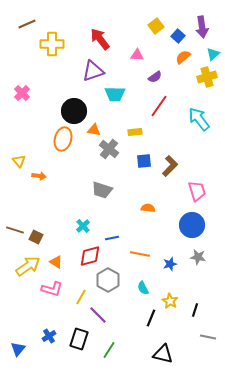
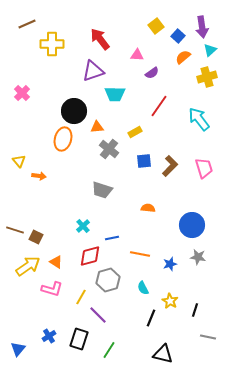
cyan triangle at (213, 54): moved 3 px left, 4 px up
purple semicircle at (155, 77): moved 3 px left, 4 px up
orange triangle at (94, 130): moved 3 px right, 3 px up; rotated 16 degrees counterclockwise
yellow rectangle at (135, 132): rotated 24 degrees counterclockwise
pink trapezoid at (197, 191): moved 7 px right, 23 px up
gray hexagon at (108, 280): rotated 15 degrees clockwise
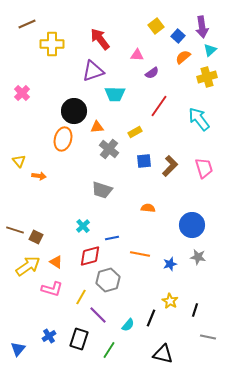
cyan semicircle at (143, 288): moved 15 px left, 37 px down; rotated 112 degrees counterclockwise
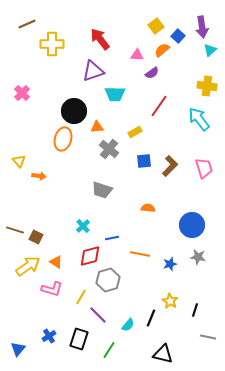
orange semicircle at (183, 57): moved 21 px left, 7 px up
yellow cross at (207, 77): moved 9 px down; rotated 24 degrees clockwise
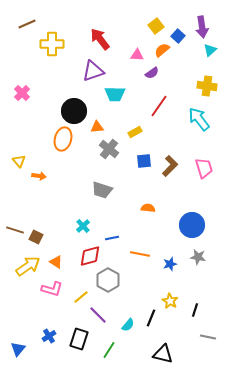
gray hexagon at (108, 280): rotated 15 degrees counterclockwise
yellow line at (81, 297): rotated 21 degrees clockwise
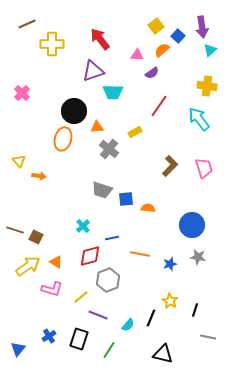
cyan trapezoid at (115, 94): moved 2 px left, 2 px up
blue square at (144, 161): moved 18 px left, 38 px down
gray hexagon at (108, 280): rotated 10 degrees clockwise
purple line at (98, 315): rotated 24 degrees counterclockwise
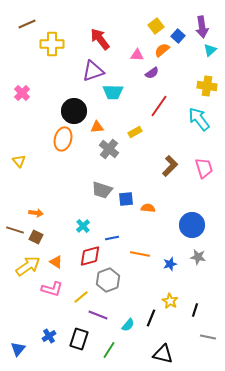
orange arrow at (39, 176): moved 3 px left, 37 px down
